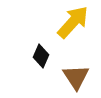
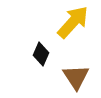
black diamond: moved 2 px up
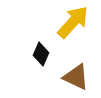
brown triangle: rotated 32 degrees counterclockwise
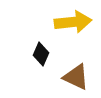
yellow arrow: rotated 42 degrees clockwise
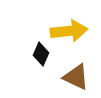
yellow arrow: moved 4 px left, 9 px down
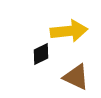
black diamond: rotated 40 degrees clockwise
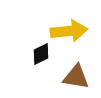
brown triangle: rotated 16 degrees counterclockwise
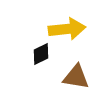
yellow arrow: moved 2 px left, 2 px up
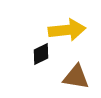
yellow arrow: moved 1 px down
